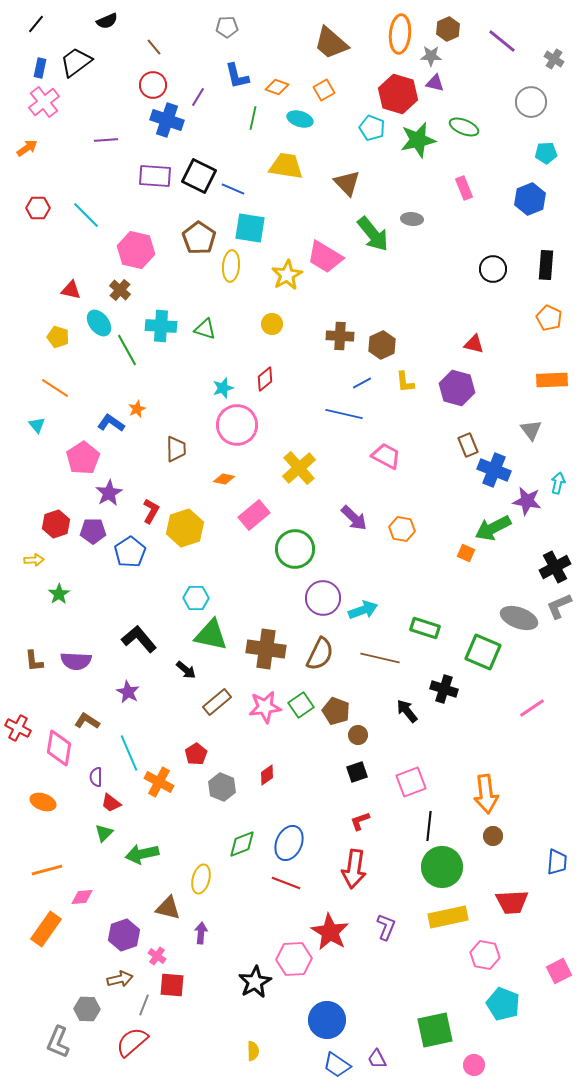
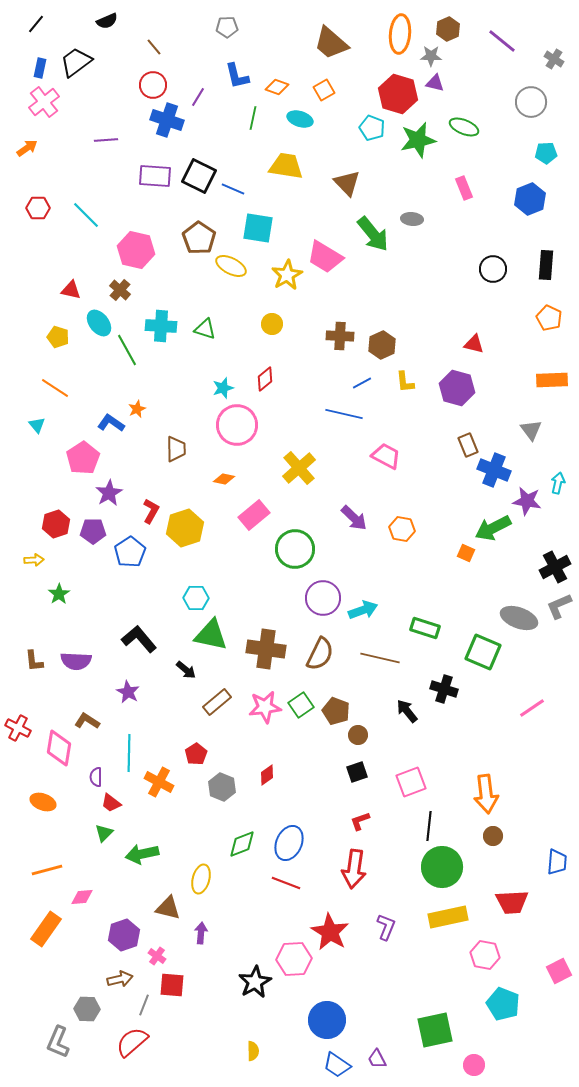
cyan square at (250, 228): moved 8 px right
yellow ellipse at (231, 266): rotated 68 degrees counterclockwise
cyan line at (129, 753): rotated 24 degrees clockwise
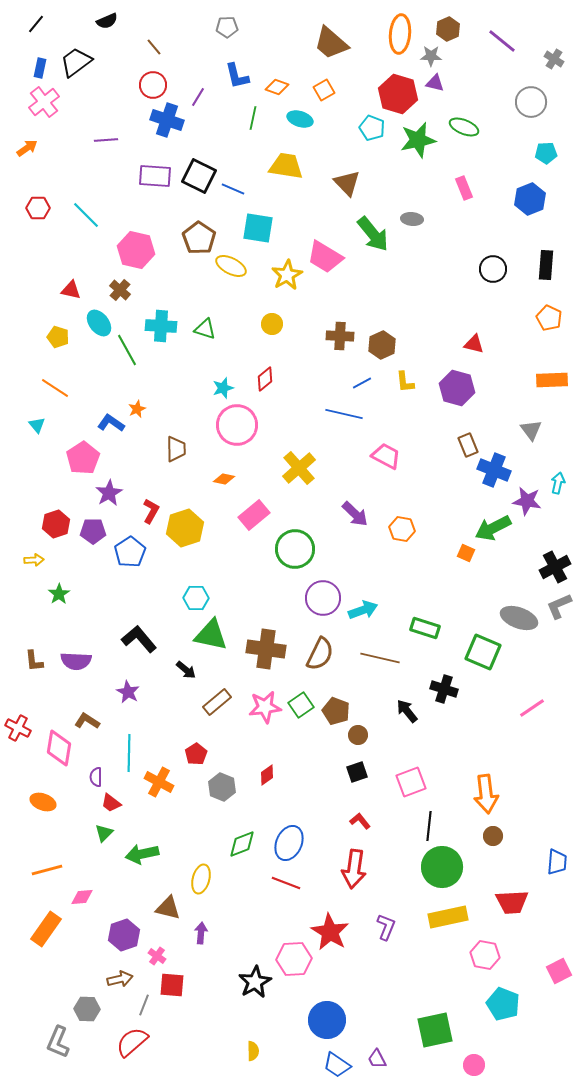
purple arrow at (354, 518): moved 1 px right, 4 px up
red L-shape at (360, 821): rotated 70 degrees clockwise
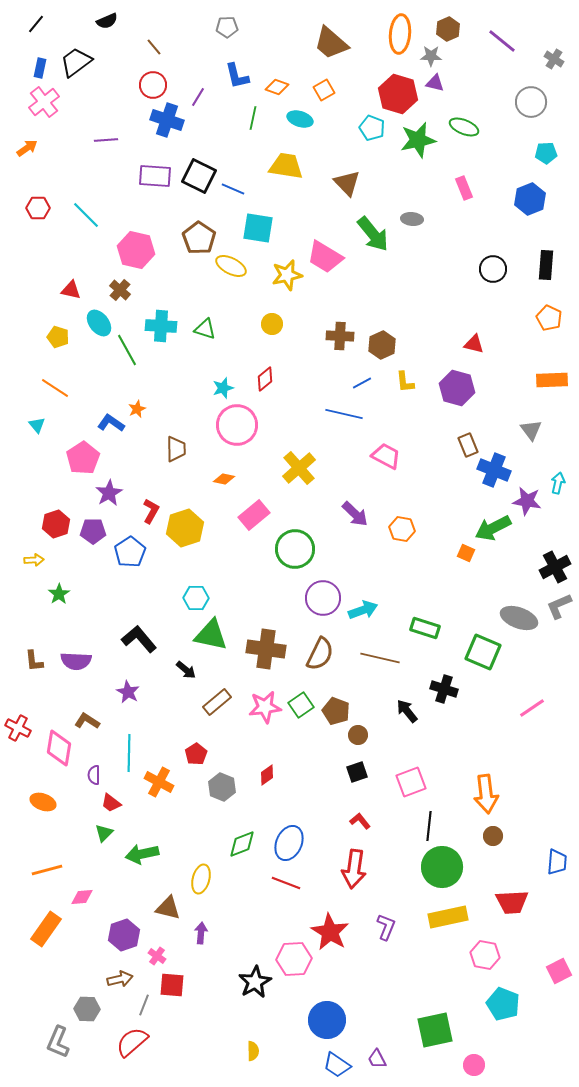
yellow star at (287, 275): rotated 16 degrees clockwise
purple semicircle at (96, 777): moved 2 px left, 2 px up
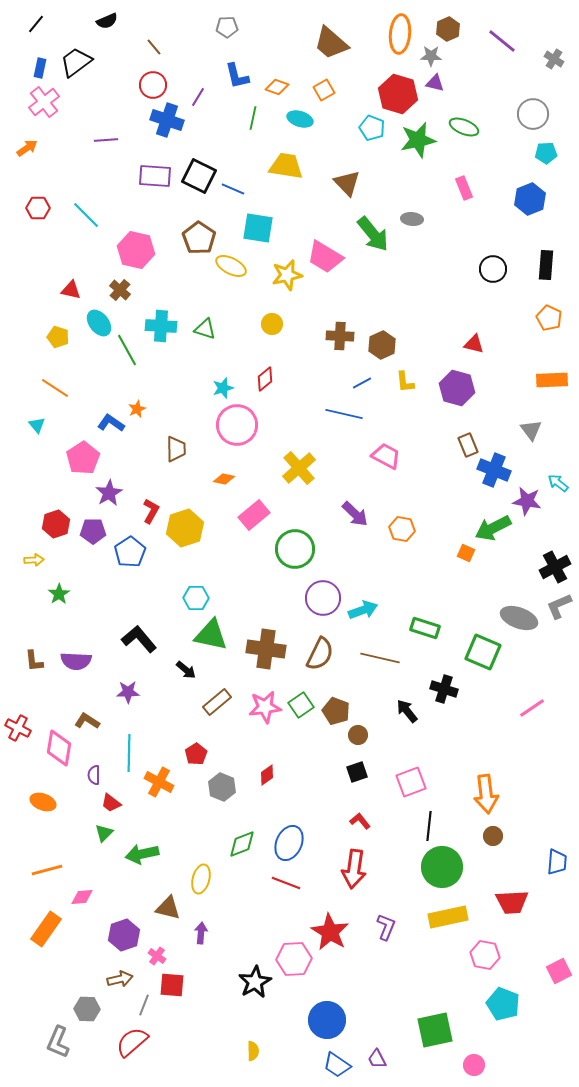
gray circle at (531, 102): moved 2 px right, 12 px down
cyan arrow at (558, 483): rotated 65 degrees counterclockwise
purple star at (128, 692): rotated 30 degrees counterclockwise
